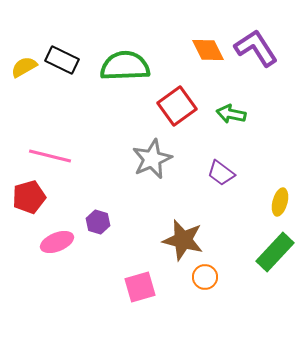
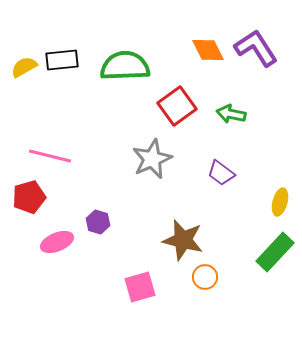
black rectangle: rotated 32 degrees counterclockwise
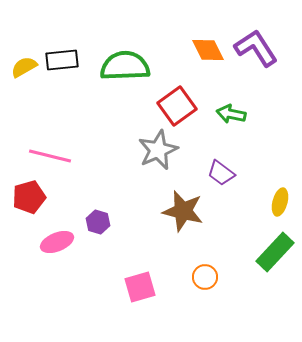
gray star: moved 6 px right, 9 px up
brown star: moved 29 px up
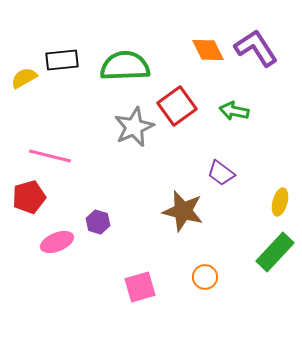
yellow semicircle: moved 11 px down
green arrow: moved 3 px right, 3 px up
gray star: moved 24 px left, 23 px up
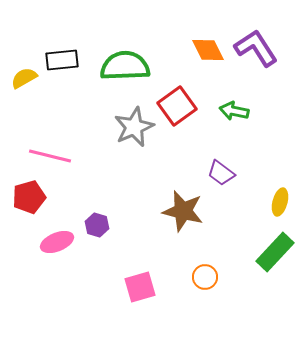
purple hexagon: moved 1 px left, 3 px down
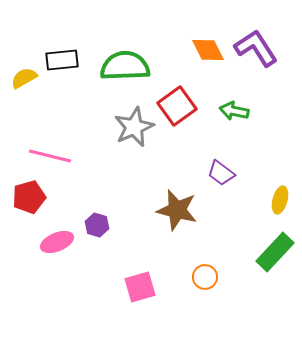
yellow ellipse: moved 2 px up
brown star: moved 6 px left, 1 px up
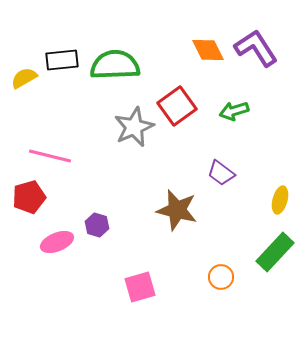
green semicircle: moved 10 px left, 1 px up
green arrow: rotated 28 degrees counterclockwise
orange circle: moved 16 px right
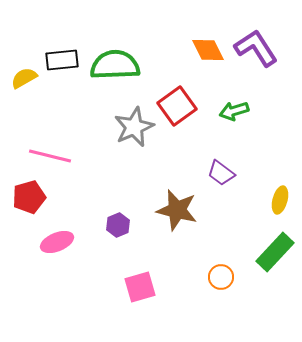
purple hexagon: moved 21 px right; rotated 20 degrees clockwise
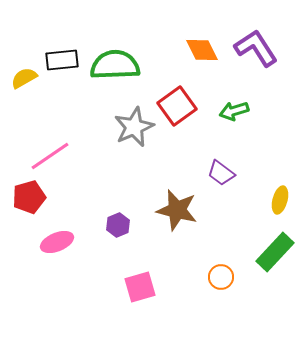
orange diamond: moved 6 px left
pink line: rotated 48 degrees counterclockwise
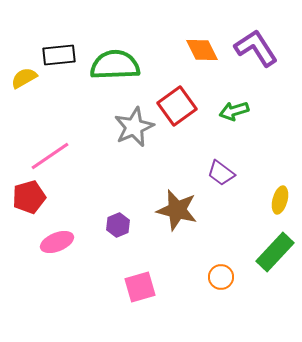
black rectangle: moved 3 px left, 5 px up
